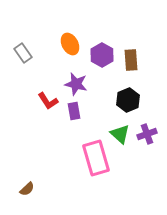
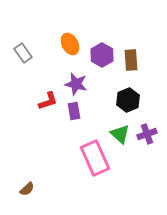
red L-shape: rotated 75 degrees counterclockwise
pink rectangle: moved 1 px left; rotated 8 degrees counterclockwise
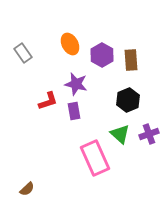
purple cross: moved 2 px right
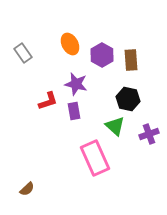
black hexagon: moved 1 px up; rotated 25 degrees counterclockwise
green triangle: moved 5 px left, 8 px up
